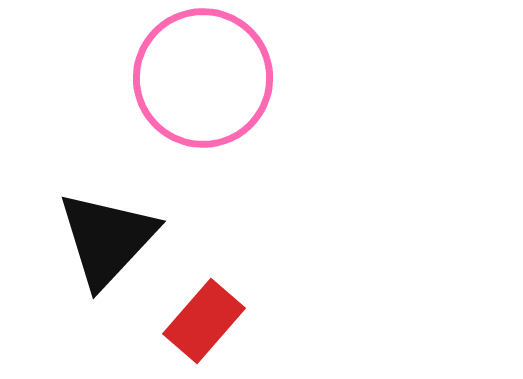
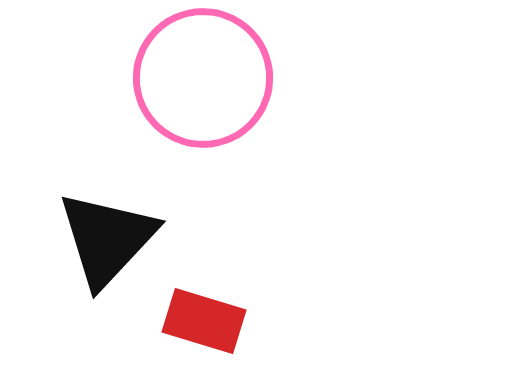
red rectangle: rotated 66 degrees clockwise
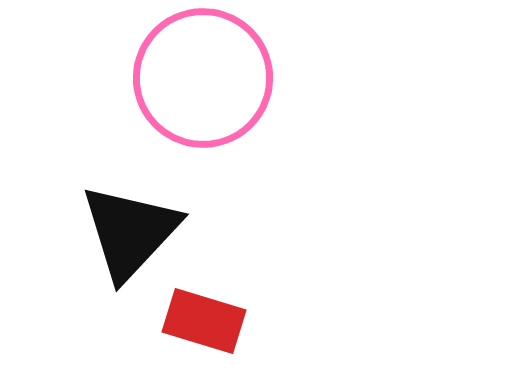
black triangle: moved 23 px right, 7 px up
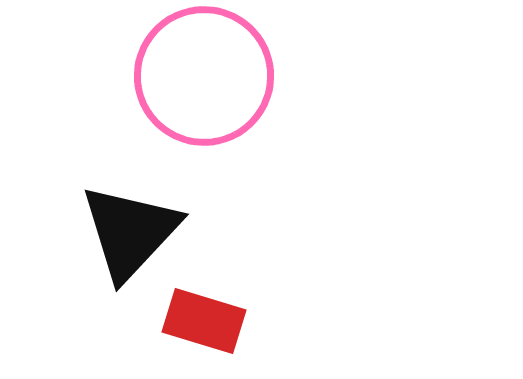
pink circle: moved 1 px right, 2 px up
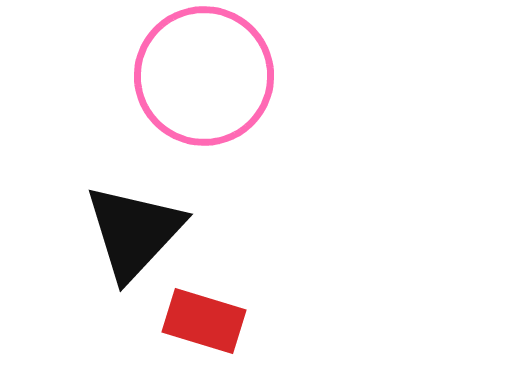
black triangle: moved 4 px right
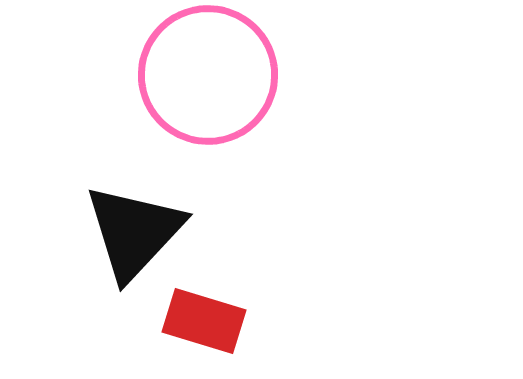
pink circle: moved 4 px right, 1 px up
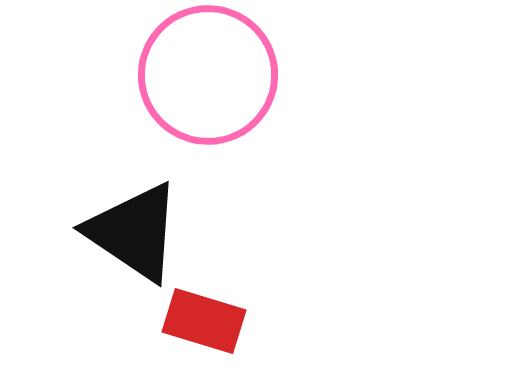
black triangle: rotated 39 degrees counterclockwise
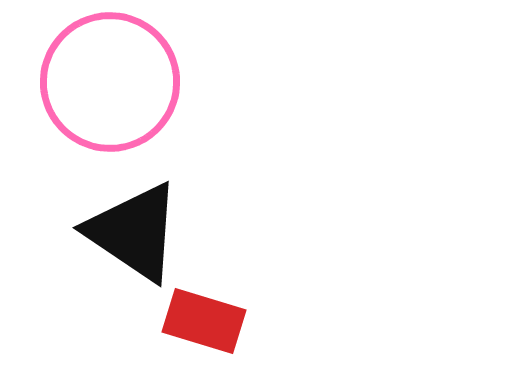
pink circle: moved 98 px left, 7 px down
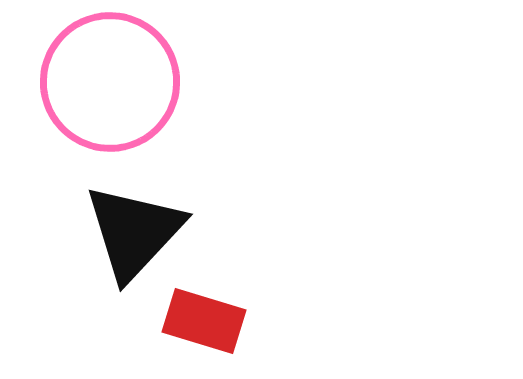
black triangle: rotated 39 degrees clockwise
